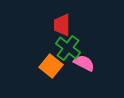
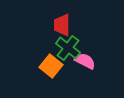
pink semicircle: moved 1 px right, 2 px up
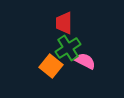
red trapezoid: moved 2 px right, 2 px up
green cross: rotated 20 degrees clockwise
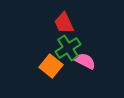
red trapezoid: rotated 25 degrees counterclockwise
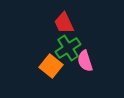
pink semicircle: rotated 135 degrees counterclockwise
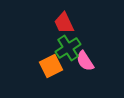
pink semicircle: rotated 15 degrees counterclockwise
orange square: rotated 25 degrees clockwise
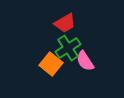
red trapezoid: moved 1 px right; rotated 95 degrees counterclockwise
orange square: moved 2 px up; rotated 25 degrees counterclockwise
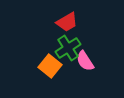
red trapezoid: moved 2 px right, 1 px up
orange square: moved 1 px left, 2 px down
